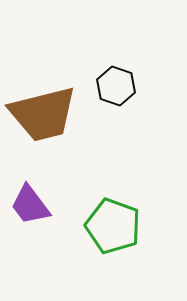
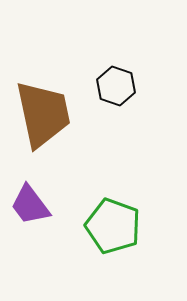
brown trapezoid: rotated 88 degrees counterclockwise
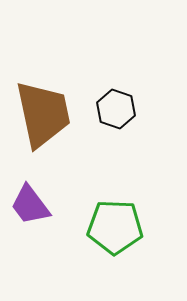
black hexagon: moved 23 px down
green pentagon: moved 2 px right, 1 px down; rotated 18 degrees counterclockwise
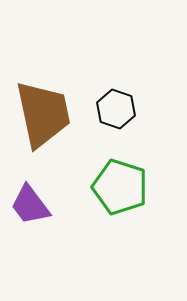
green pentagon: moved 5 px right, 40 px up; rotated 16 degrees clockwise
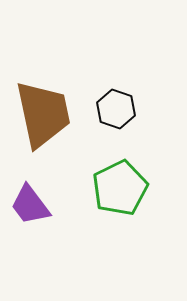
green pentagon: moved 1 px down; rotated 28 degrees clockwise
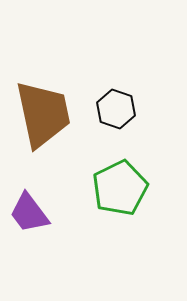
purple trapezoid: moved 1 px left, 8 px down
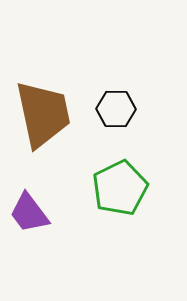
black hexagon: rotated 18 degrees counterclockwise
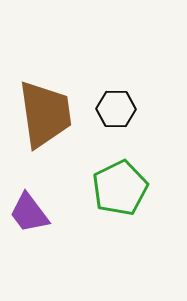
brown trapezoid: moved 2 px right; rotated 4 degrees clockwise
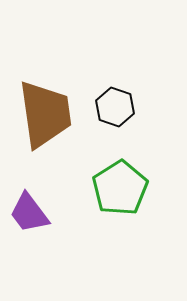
black hexagon: moved 1 px left, 2 px up; rotated 18 degrees clockwise
green pentagon: rotated 6 degrees counterclockwise
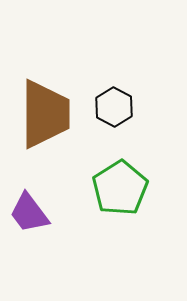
black hexagon: moved 1 px left; rotated 9 degrees clockwise
brown trapezoid: rotated 8 degrees clockwise
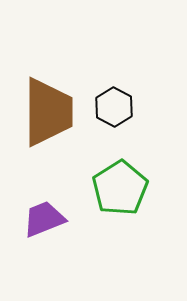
brown trapezoid: moved 3 px right, 2 px up
purple trapezoid: moved 15 px right, 6 px down; rotated 105 degrees clockwise
